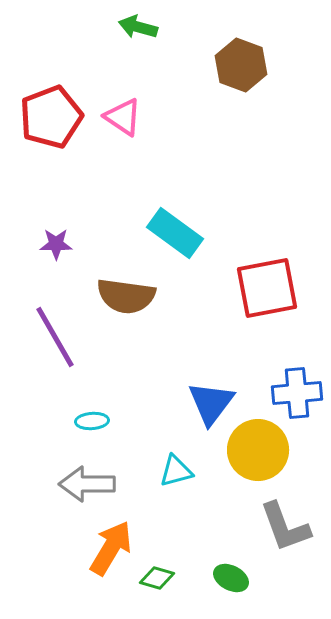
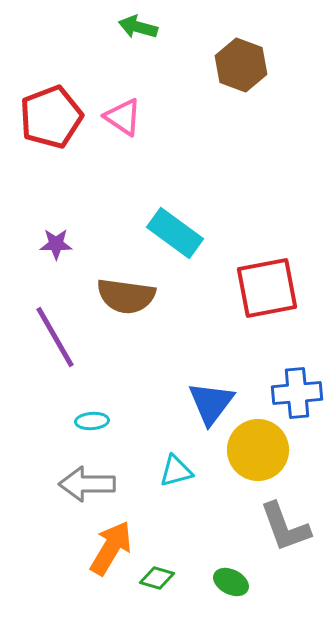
green ellipse: moved 4 px down
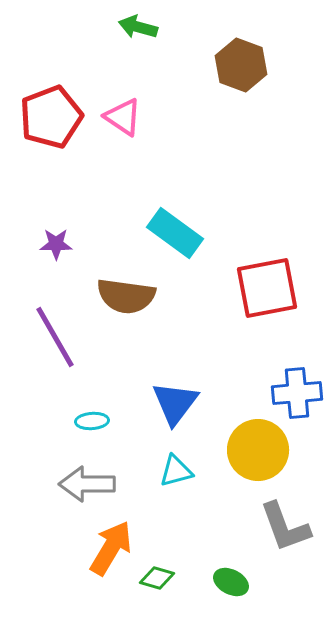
blue triangle: moved 36 px left
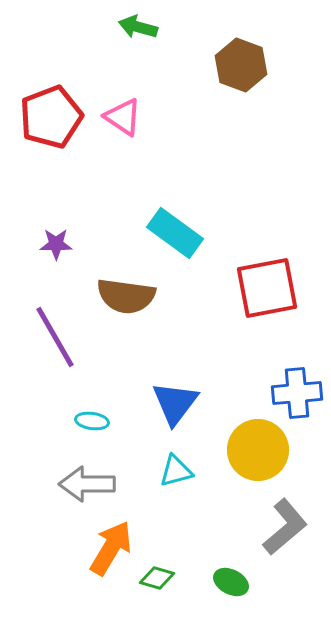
cyan ellipse: rotated 12 degrees clockwise
gray L-shape: rotated 110 degrees counterclockwise
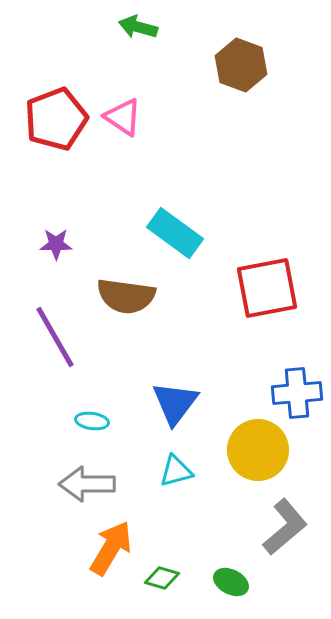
red pentagon: moved 5 px right, 2 px down
green diamond: moved 5 px right
